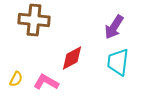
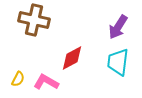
brown cross: rotated 8 degrees clockwise
purple arrow: moved 4 px right
yellow semicircle: moved 2 px right
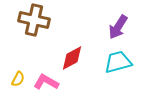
cyan trapezoid: rotated 68 degrees clockwise
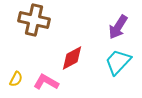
cyan trapezoid: rotated 32 degrees counterclockwise
yellow semicircle: moved 2 px left
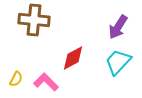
brown cross: rotated 8 degrees counterclockwise
red diamond: moved 1 px right
pink L-shape: rotated 15 degrees clockwise
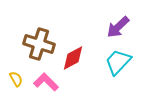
brown cross: moved 5 px right, 24 px down; rotated 12 degrees clockwise
purple arrow: rotated 15 degrees clockwise
yellow semicircle: rotated 56 degrees counterclockwise
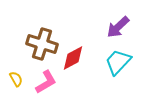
brown cross: moved 3 px right
pink L-shape: rotated 105 degrees clockwise
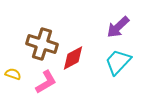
yellow semicircle: moved 3 px left, 5 px up; rotated 42 degrees counterclockwise
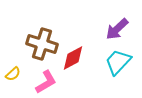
purple arrow: moved 1 px left, 2 px down
yellow semicircle: rotated 119 degrees clockwise
